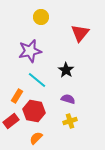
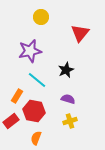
black star: rotated 14 degrees clockwise
orange semicircle: rotated 24 degrees counterclockwise
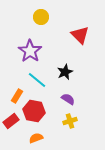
red triangle: moved 2 px down; rotated 24 degrees counterclockwise
purple star: rotated 25 degrees counterclockwise
black star: moved 1 px left, 2 px down
purple semicircle: rotated 16 degrees clockwise
orange semicircle: rotated 48 degrees clockwise
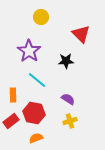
red triangle: moved 1 px right, 1 px up
purple star: moved 1 px left
black star: moved 1 px right, 11 px up; rotated 21 degrees clockwise
orange rectangle: moved 4 px left, 1 px up; rotated 32 degrees counterclockwise
red hexagon: moved 2 px down
